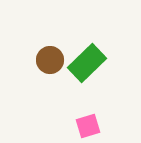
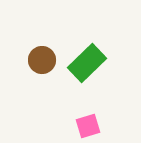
brown circle: moved 8 px left
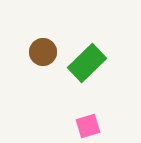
brown circle: moved 1 px right, 8 px up
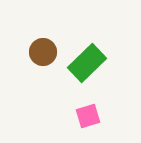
pink square: moved 10 px up
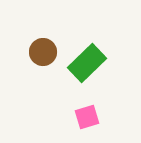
pink square: moved 1 px left, 1 px down
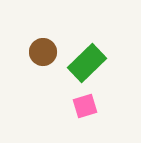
pink square: moved 2 px left, 11 px up
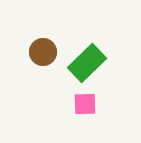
pink square: moved 2 px up; rotated 15 degrees clockwise
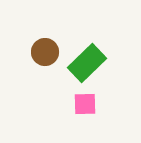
brown circle: moved 2 px right
